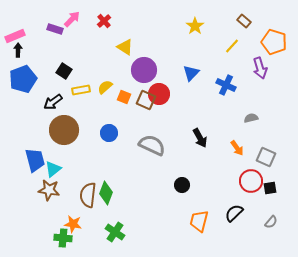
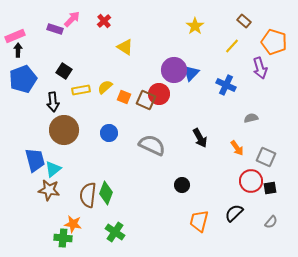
purple circle at (144, 70): moved 30 px right
black arrow at (53, 102): rotated 60 degrees counterclockwise
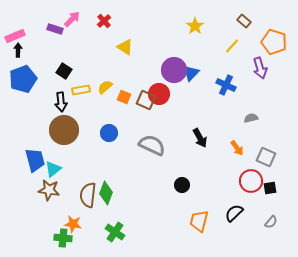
black arrow at (53, 102): moved 8 px right
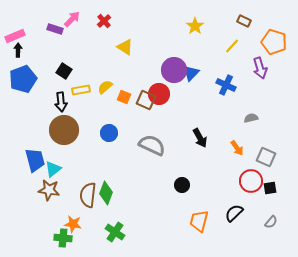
brown rectangle at (244, 21): rotated 16 degrees counterclockwise
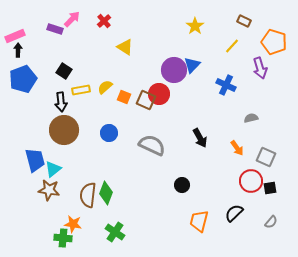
blue triangle at (191, 73): moved 1 px right, 8 px up
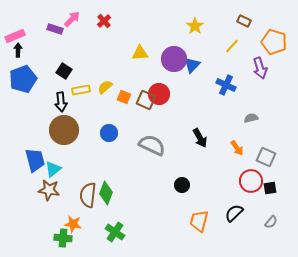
yellow triangle at (125, 47): moved 15 px right, 6 px down; rotated 36 degrees counterclockwise
purple circle at (174, 70): moved 11 px up
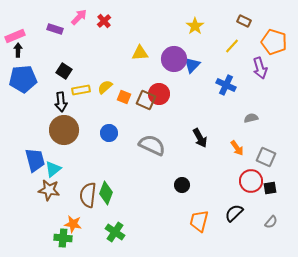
pink arrow at (72, 19): moved 7 px right, 2 px up
blue pentagon at (23, 79): rotated 16 degrees clockwise
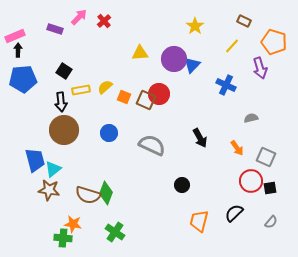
brown semicircle at (88, 195): rotated 80 degrees counterclockwise
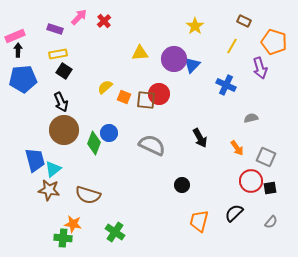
yellow line at (232, 46): rotated 14 degrees counterclockwise
yellow rectangle at (81, 90): moved 23 px left, 36 px up
brown square at (146, 100): rotated 18 degrees counterclockwise
black arrow at (61, 102): rotated 18 degrees counterclockwise
green diamond at (106, 193): moved 12 px left, 50 px up
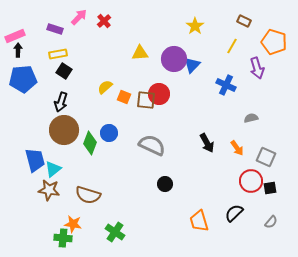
purple arrow at (260, 68): moved 3 px left
black arrow at (61, 102): rotated 42 degrees clockwise
black arrow at (200, 138): moved 7 px right, 5 px down
green diamond at (94, 143): moved 4 px left
black circle at (182, 185): moved 17 px left, 1 px up
orange trapezoid at (199, 221): rotated 30 degrees counterclockwise
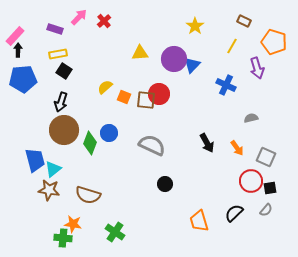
pink rectangle at (15, 36): rotated 24 degrees counterclockwise
gray semicircle at (271, 222): moved 5 px left, 12 px up
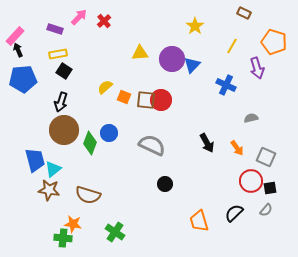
brown rectangle at (244, 21): moved 8 px up
black arrow at (18, 50): rotated 24 degrees counterclockwise
purple circle at (174, 59): moved 2 px left
red circle at (159, 94): moved 2 px right, 6 px down
